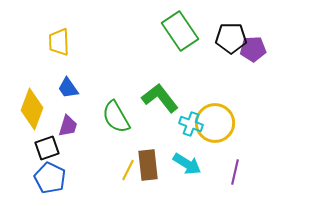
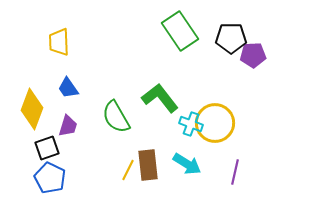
purple pentagon: moved 6 px down
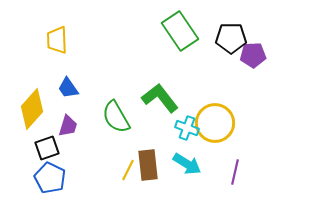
yellow trapezoid: moved 2 px left, 2 px up
yellow diamond: rotated 21 degrees clockwise
cyan cross: moved 4 px left, 4 px down
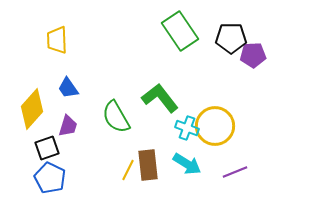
yellow circle: moved 3 px down
purple line: rotated 55 degrees clockwise
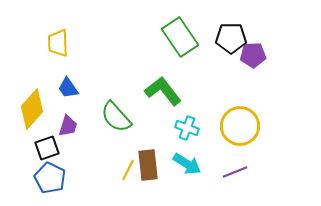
green rectangle: moved 6 px down
yellow trapezoid: moved 1 px right, 3 px down
green L-shape: moved 3 px right, 7 px up
green semicircle: rotated 12 degrees counterclockwise
yellow circle: moved 25 px right
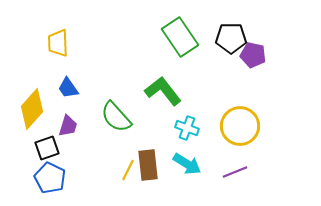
purple pentagon: rotated 15 degrees clockwise
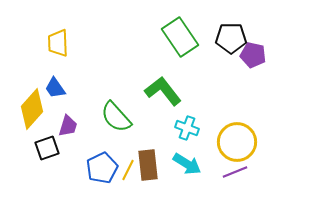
blue trapezoid: moved 13 px left
yellow circle: moved 3 px left, 16 px down
blue pentagon: moved 52 px right, 10 px up; rotated 20 degrees clockwise
